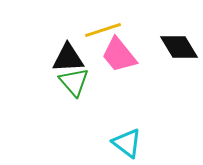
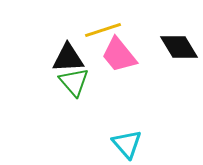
cyan triangle: moved 1 px down; rotated 12 degrees clockwise
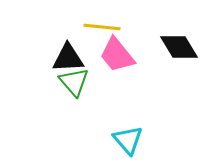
yellow line: moved 1 px left, 3 px up; rotated 24 degrees clockwise
pink trapezoid: moved 2 px left
cyan triangle: moved 1 px right, 4 px up
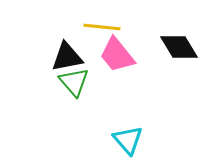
black triangle: moved 1 px left, 1 px up; rotated 8 degrees counterclockwise
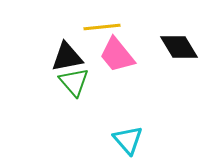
yellow line: rotated 12 degrees counterclockwise
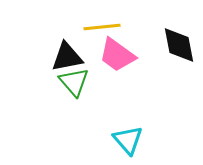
black diamond: moved 2 px up; rotated 21 degrees clockwise
pink trapezoid: rotated 15 degrees counterclockwise
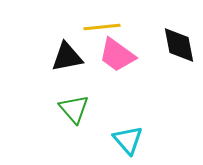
green triangle: moved 27 px down
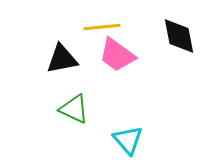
black diamond: moved 9 px up
black triangle: moved 5 px left, 2 px down
green triangle: rotated 24 degrees counterclockwise
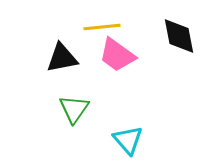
black triangle: moved 1 px up
green triangle: rotated 40 degrees clockwise
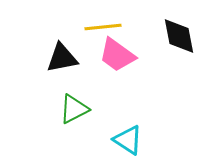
yellow line: moved 1 px right
green triangle: rotated 28 degrees clockwise
cyan triangle: rotated 16 degrees counterclockwise
